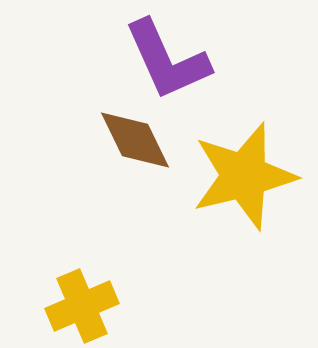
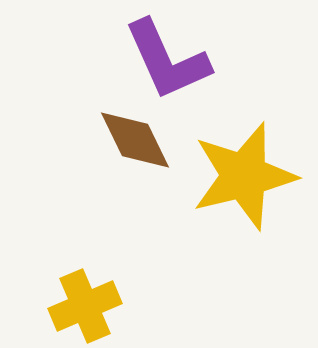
yellow cross: moved 3 px right
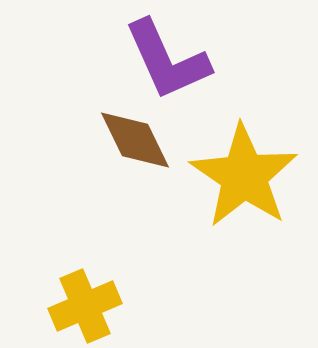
yellow star: rotated 24 degrees counterclockwise
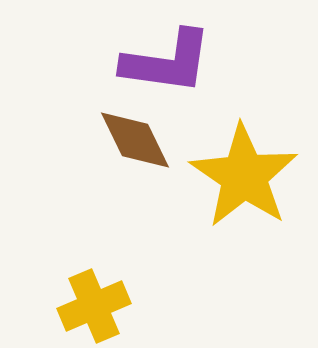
purple L-shape: moved 2 px down; rotated 58 degrees counterclockwise
yellow cross: moved 9 px right
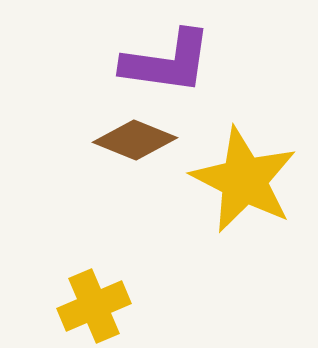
brown diamond: rotated 42 degrees counterclockwise
yellow star: moved 4 px down; rotated 7 degrees counterclockwise
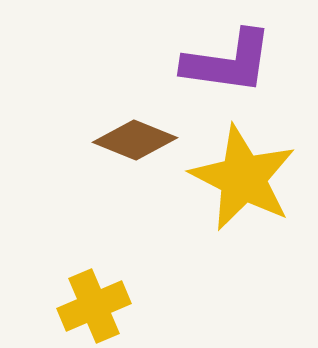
purple L-shape: moved 61 px right
yellow star: moved 1 px left, 2 px up
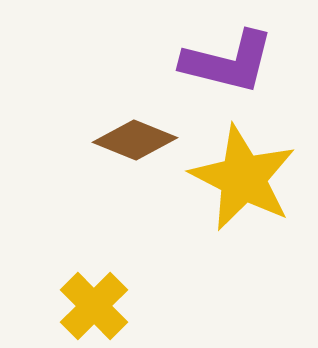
purple L-shape: rotated 6 degrees clockwise
yellow cross: rotated 22 degrees counterclockwise
